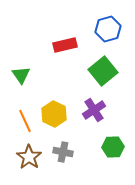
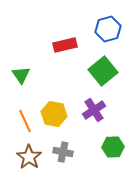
yellow hexagon: rotated 15 degrees counterclockwise
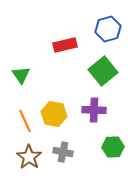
purple cross: rotated 35 degrees clockwise
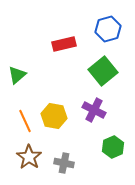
red rectangle: moved 1 px left, 1 px up
green triangle: moved 4 px left; rotated 24 degrees clockwise
purple cross: rotated 25 degrees clockwise
yellow hexagon: moved 2 px down
green hexagon: rotated 20 degrees counterclockwise
gray cross: moved 1 px right, 11 px down
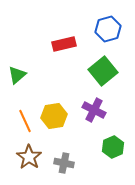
yellow hexagon: rotated 20 degrees counterclockwise
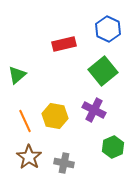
blue hexagon: rotated 20 degrees counterclockwise
yellow hexagon: moved 1 px right; rotated 20 degrees clockwise
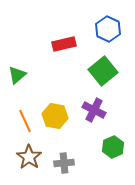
gray cross: rotated 18 degrees counterclockwise
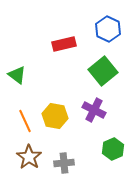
green triangle: rotated 42 degrees counterclockwise
green hexagon: moved 2 px down
